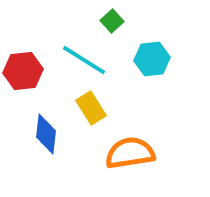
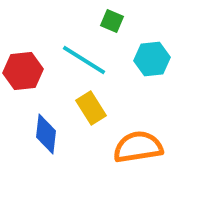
green square: rotated 25 degrees counterclockwise
orange semicircle: moved 8 px right, 6 px up
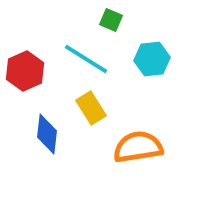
green square: moved 1 px left, 1 px up
cyan line: moved 2 px right, 1 px up
red hexagon: moved 2 px right; rotated 18 degrees counterclockwise
blue diamond: moved 1 px right
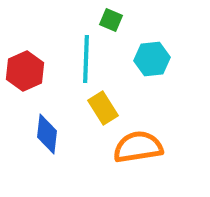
cyan line: rotated 60 degrees clockwise
yellow rectangle: moved 12 px right
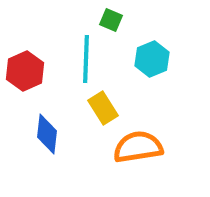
cyan hexagon: rotated 16 degrees counterclockwise
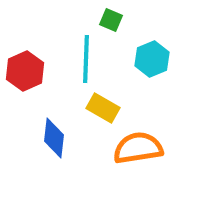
yellow rectangle: rotated 28 degrees counterclockwise
blue diamond: moved 7 px right, 4 px down
orange semicircle: moved 1 px down
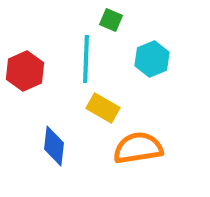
blue diamond: moved 8 px down
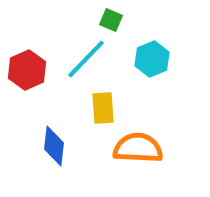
cyan line: rotated 42 degrees clockwise
red hexagon: moved 2 px right, 1 px up
yellow rectangle: rotated 56 degrees clockwise
orange semicircle: rotated 12 degrees clockwise
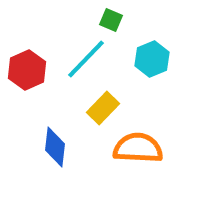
yellow rectangle: rotated 48 degrees clockwise
blue diamond: moved 1 px right, 1 px down
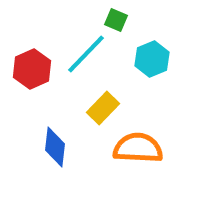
green square: moved 5 px right
cyan line: moved 5 px up
red hexagon: moved 5 px right, 1 px up
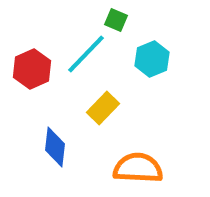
orange semicircle: moved 20 px down
